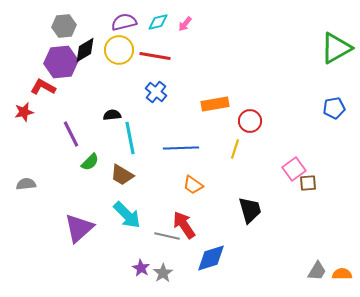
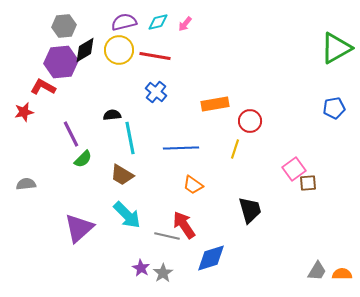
green semicircle: moved 7 px left, 3 px up
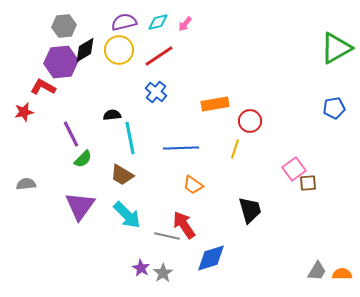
red line: moved 4 px right; rotated 44 degrees counterclockwise
purple triangle: moved 1 px right, 22 px up; rotated 12 degrees counterclockwise
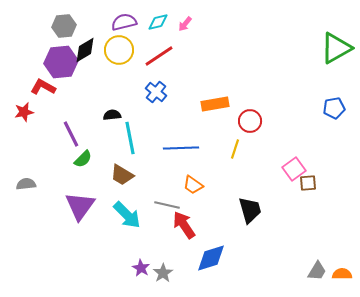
gray line: moved 31 px up
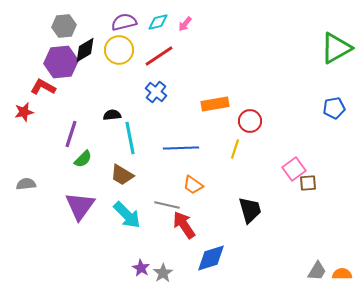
purple line: rotated 44 degrees clockwise
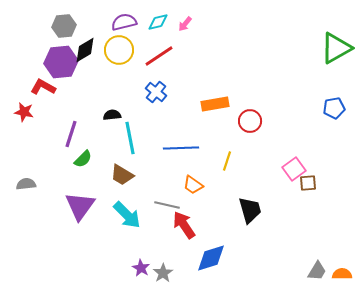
red star: rotated 24 degrees clockwise
yellow line: moved 8 px left, 12 px down
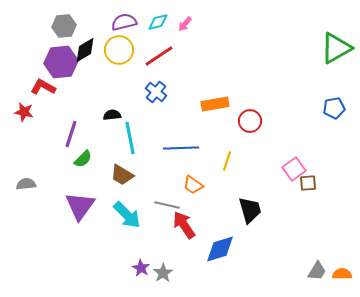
blue diamond: moved 9 px right, 9 px up
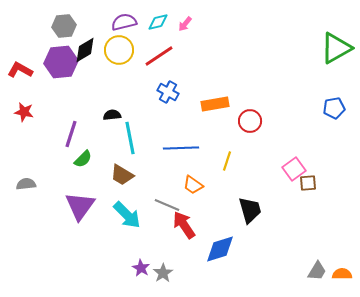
red L-shape: moved 23 px left, 17 px up
blue cross: moved 12 px right; rotated 10 degrees counterclockwise
gray line: rotated 10 degrees clockwise
